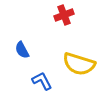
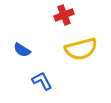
blue semicircle: rotated 30 degrees counterclockwise
yellow semicircle: moved 2 px right, 15 px up; rotated 32 degrees counterclockwise
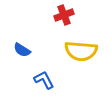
yellow semicircle: moved 2 px down; rotated 20 degrees clockwise
blue L-shape: moved 2 px right, 1 px up
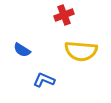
blue L-shape: rotated 40 degrees counterclockwise
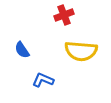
blue semicircle: rotated 24 degrees clockwise
blue L-shape: moved 1 px left
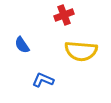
blue semicircle: moved 5 px up
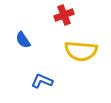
blue semicircle: moved 1 px right, 5 px up
blue L-shape: moved 1 px left, 1 px down
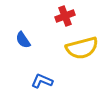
red cross: moved 1 px right, 1 px down
yellow semicircle: moved 1 px right, 3 px up; rotated 20 degrees counterclockwise
